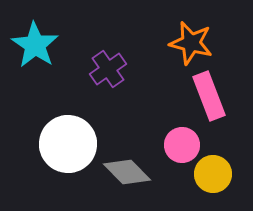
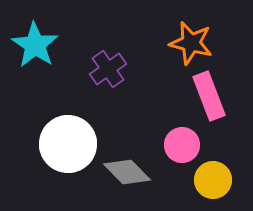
yellow circle: moved 6 px down
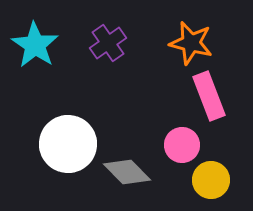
purple cross: moved 26 px up
yellow circle: moved 2 px left
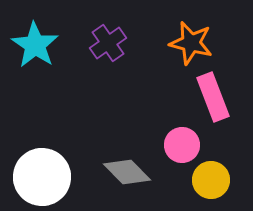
pink rectangle: moved 4 px right, 1 px down
white circle: moved 26 px left, 33 px down
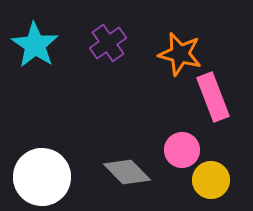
orange star: moved 11 px left, 11 px down
pink circle: moved 5 px down
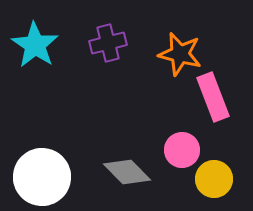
purple cross: rotated 21 degrees clockwise
yellow circle: moved 3 px right, 1 px up
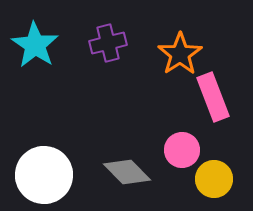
orange star: rotated 24 degrees clockwise
white circle: moved 2 px right, 2 px up
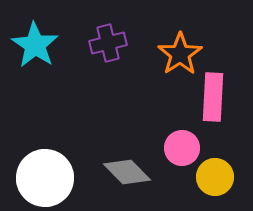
pink rectangle: rotated 24 degrees clockwise
pink circle: moved 2 px up
white circle: moved 1 px right, 3 px down
yellow circle: moved 1 px right, 2 px up
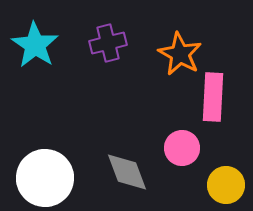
orange star: rotated 9 degrees counterclockwise
gray diamond: rotated 24 degrees clockwise
yellow circle: moved 11 px right, 8 px down
